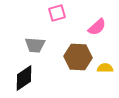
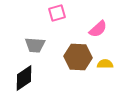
pink semicircle: moved 1 px right, 2 px down
yellow semicircle: moved 4 px up
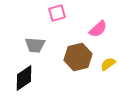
brown hexagon: rotated 16 degrees counterclockwise
yellow semicircle: moved 3 px right; rotated 35 degrees counterclockwise
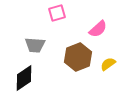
brown hexagon: rotated 8 degrees counterclockwise
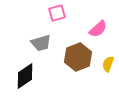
gray trapezoid: moved 6 px right, 2 px up; rotated 20 degrees counterclockwise
yellow semicircle: rotated 35 degrees counterclockwise
black diamond: moved 1 px right, 2 px up
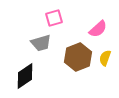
pink square: moved 3 px left, 5 px down
yellow semicircle: moved 3 px left, 6 px up
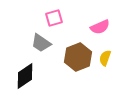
pink semicircle: moved 2 px right, 2 px up; rotated 18 degrees clockwise
gray trapezoid: rotated 50 degrees clockwise
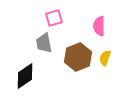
pink semicircle: moved 1 px left, 1 px up; rotated 114 degrees clockwise
gray trapezoid: moved 3 px right; rotated 45 degrees clockwise
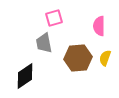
brown hexagon: moved 1 px down; rotated 16 degrees clockwise
